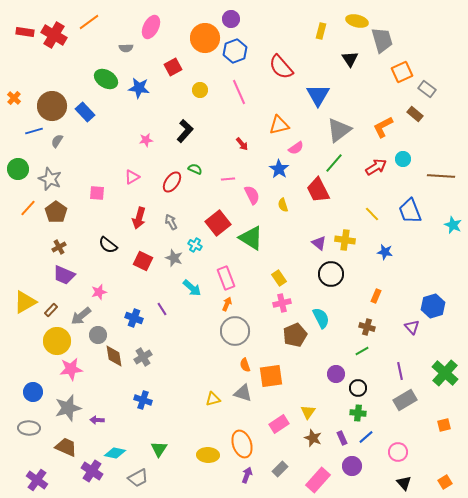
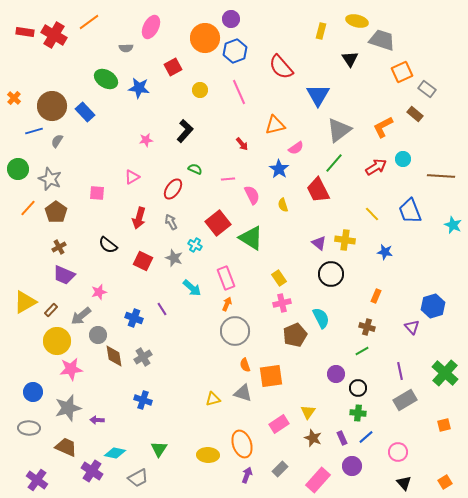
gray trapezoid at (382, 40): rotated 56 degrees counterclockwise
orange triangle at (279, 125): moved 4 px left
red ellipse at (172, 182): moved 1 px right, 7 px down
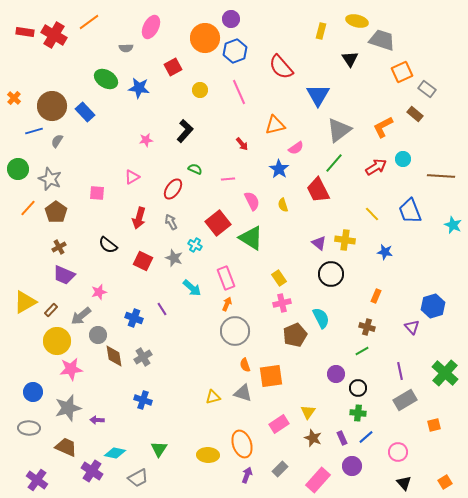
pink semicircle at (252, 195): moved 6 px down
yellow triangle at (213, 399): moved 2 px up
orange square at (444, 425): moved 10 px left
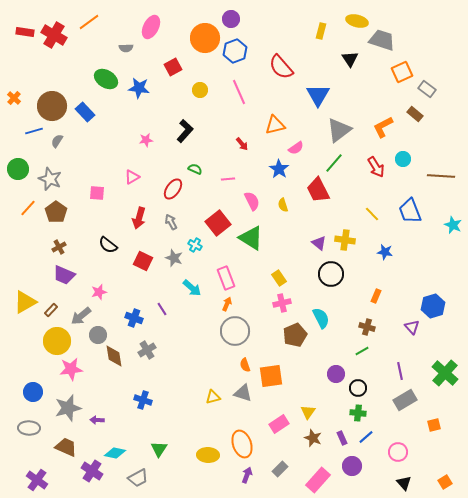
red arrow at (376, 167): rotated 90 degrees clockwise
gray cross at (143, 357): moved 4 px right, 7 px up
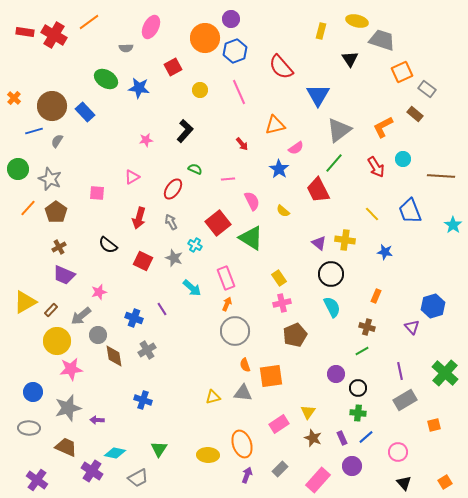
yellow semicircle at (283, 205): moved 6 px down; rotated 32 degrees counterclockwise
cyan star at (453, 225): rotated 12 degrees clockwise
cyan semicircle at (321, 318): moved 11 px right, 11 px up
gray triangle at (243, 393): rotated 12 degrees counterclockwise
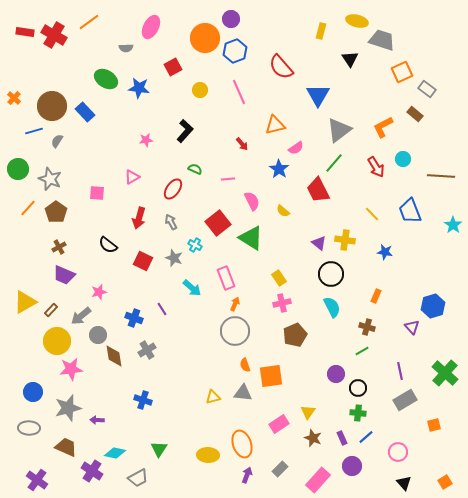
orange arrow at (227, 304): moved 8 px right
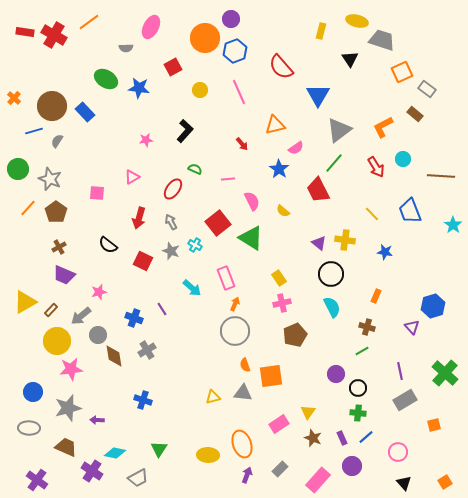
gray star at (174, 258): moved 3 px left, 7 px up
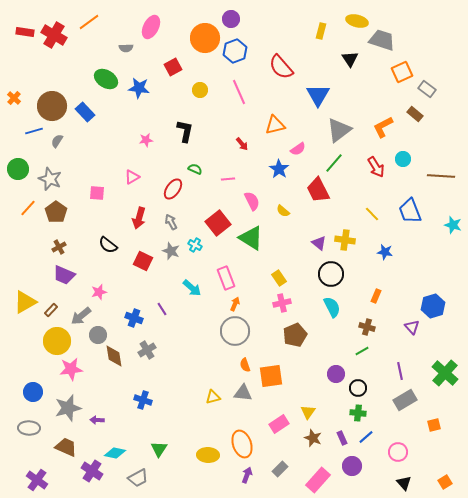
black L-shape at (185, 131): rotated 30 degrees counterclockwise
pink semicircle at (296, 148): moved 2 px right, 1 px down
cyan star at (453, 225): rotated 18 degrees counterclockwise
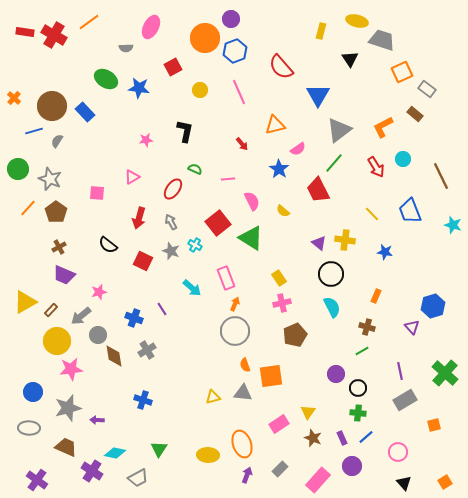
brown line at (441, 176): rotated 60 degrees clockwise
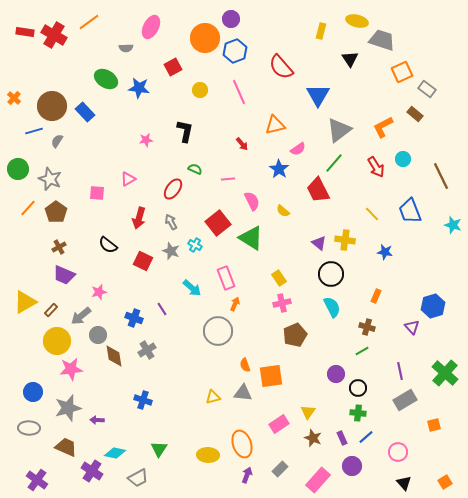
pink triangle at (132, 177): moved 4 px left, 2 px down
gray circle at (235, 331): moved 17 px left
